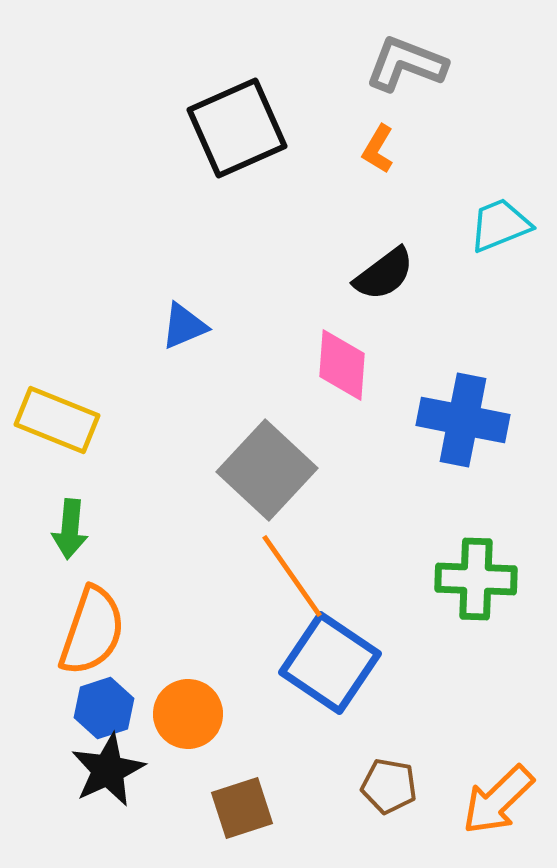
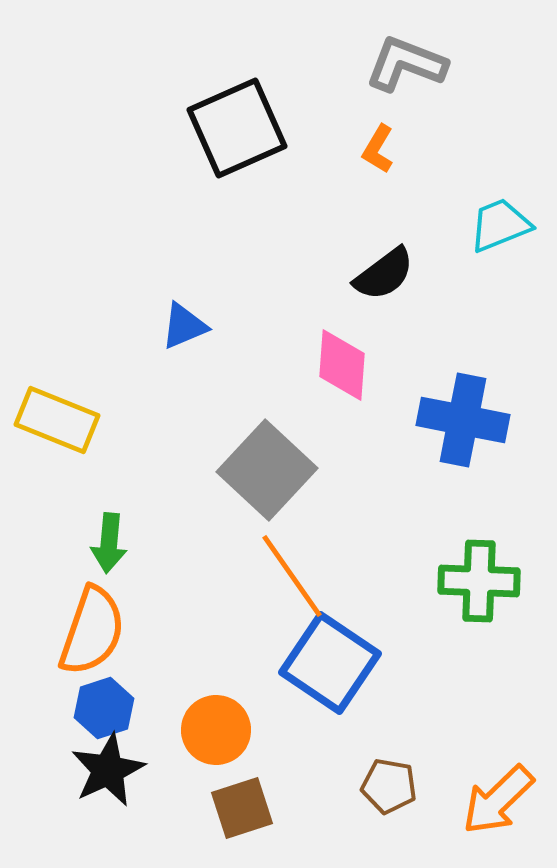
green arrow: moved 39 px right, 14 px down
green cross: moved 3 px right, 2 px down
orange circle: moved 28 px right, 16 px down
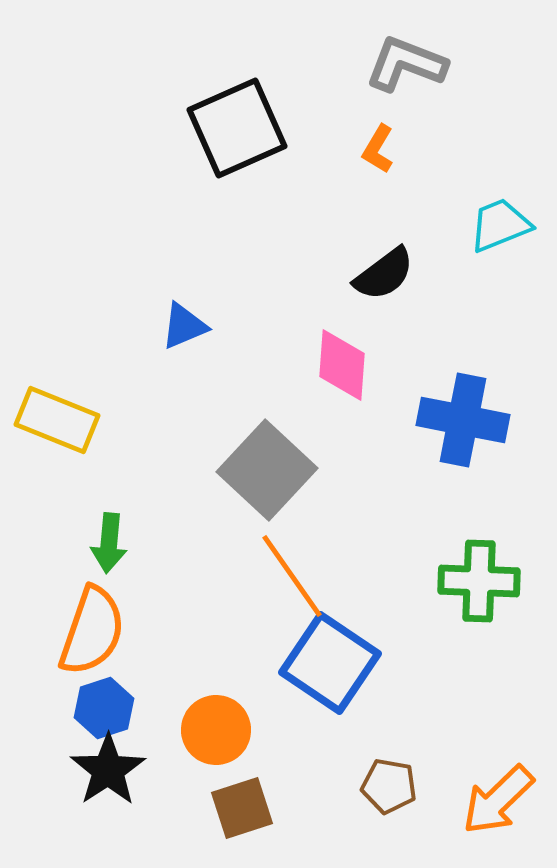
black star: rotated 8 degrees counterclockwise
